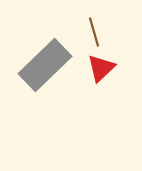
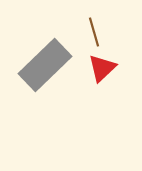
red triangle: moved 1 px right
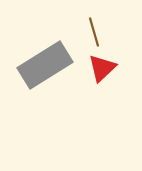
gray rectangle: rotated 12 degrees clockwise
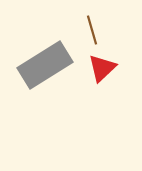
brown line: moved 2 px left, 2 px up
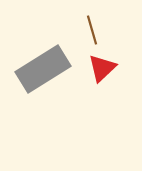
gray rectangle: moved 2 px left, 4 px down
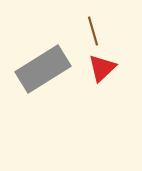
brown line: moved 1 px right, 1 px down
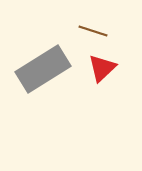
brown line: rotated 56 degrees counterclockwise
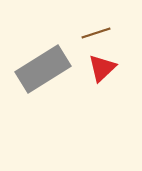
brown line: moved 3 px right, 2 px down; rotated 36 degrees counterclockwise
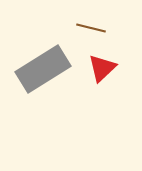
brown line: moved 5 px left, 5 px up; rotated 32 degrees clockwise
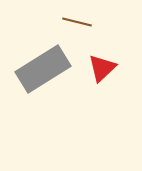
brown line: moved 14 px left, 6 px up
